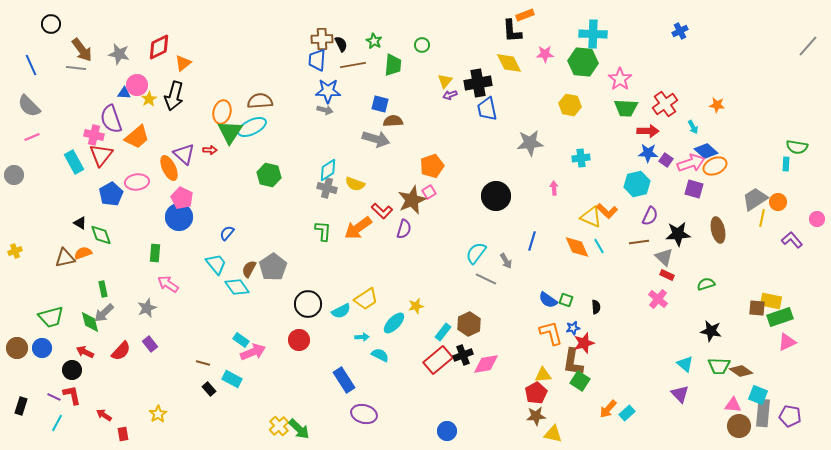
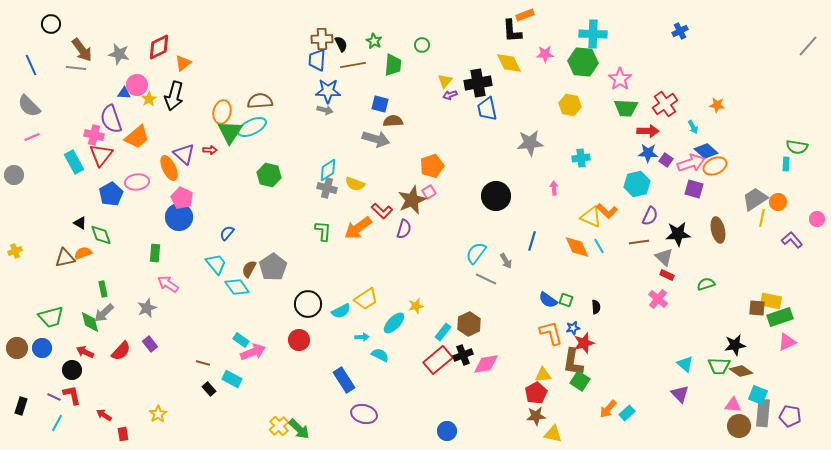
black star at (711, 331): moved 24 px right, 14 px down; rotated 20 degrees counterclockwise
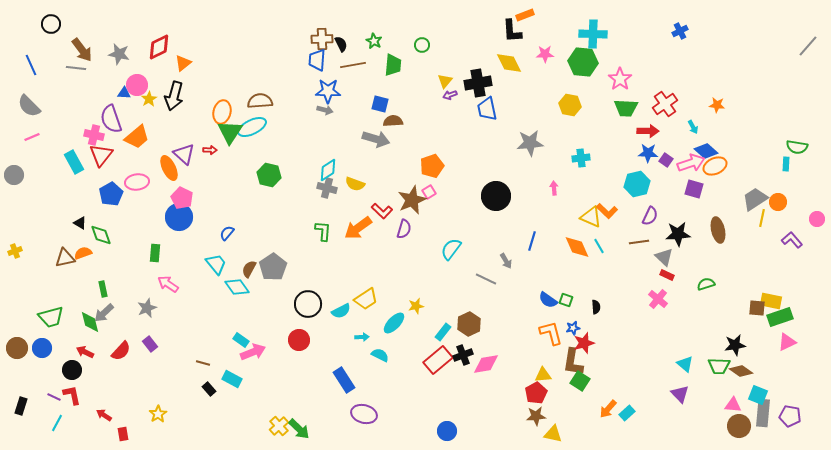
cyan semicircle at (476, 253): moved 25 px left, 4 px up
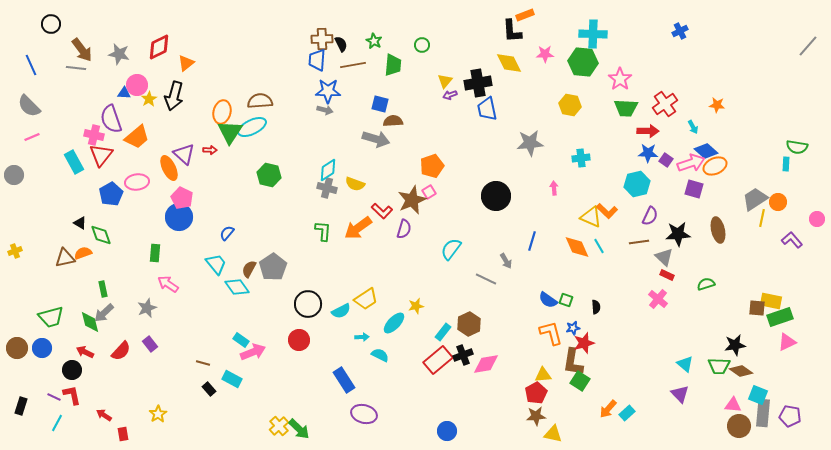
orange triangle at (183, 63): moved 3 px right
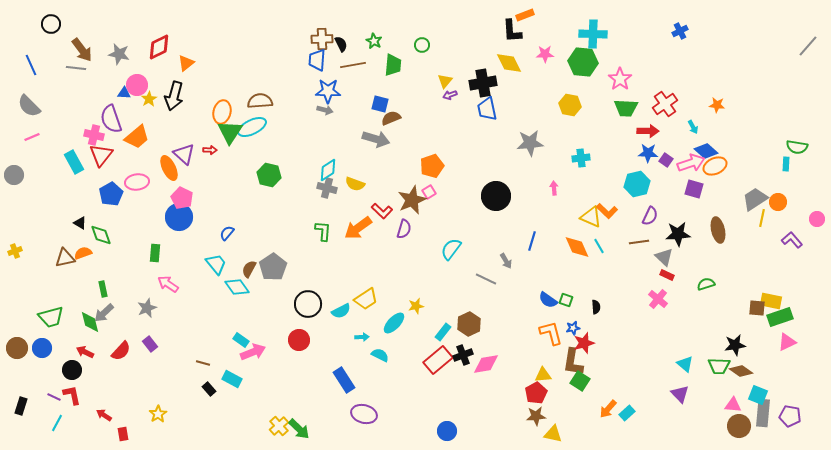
black cross at (478, 83): moved 5 px right
brown semicircle at (393, 121): moved 2 px left, 3 px up; rotated 18 degrees counterclockwise
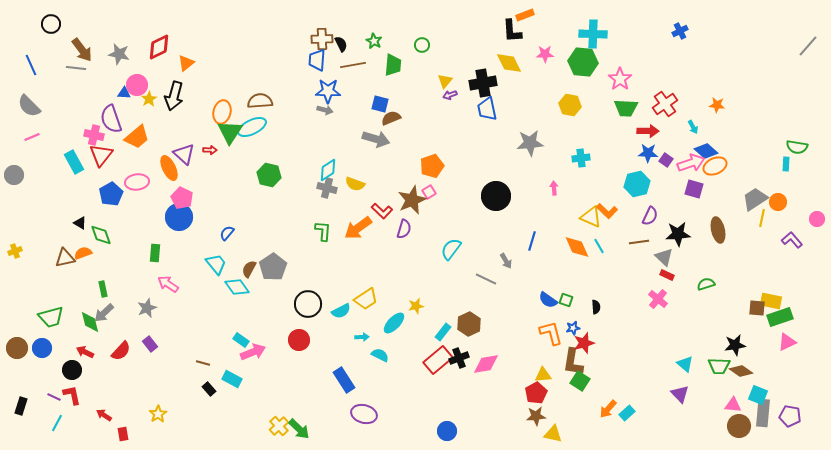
black cross at (463, 355): moved 4 px left, 3 px down
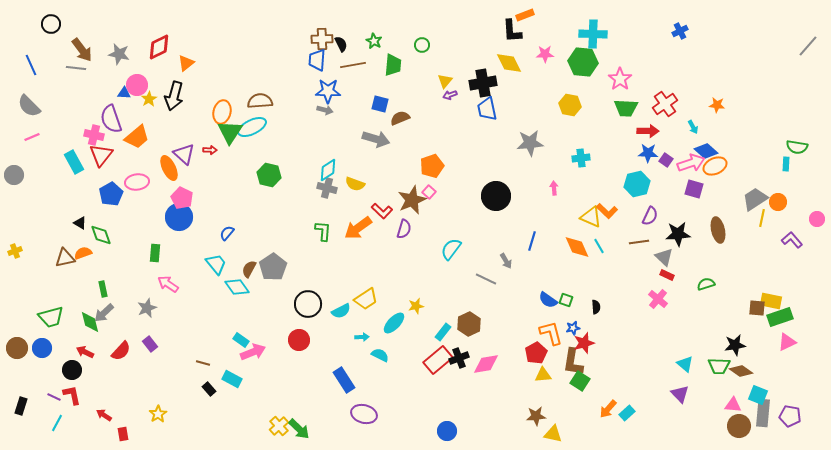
brown semicircle at (391, 118): moved 9 px right
pink square at (429, 192): rotated 16 degrees counterclockwise
red pentagon at (536, 393): moved 40 px up
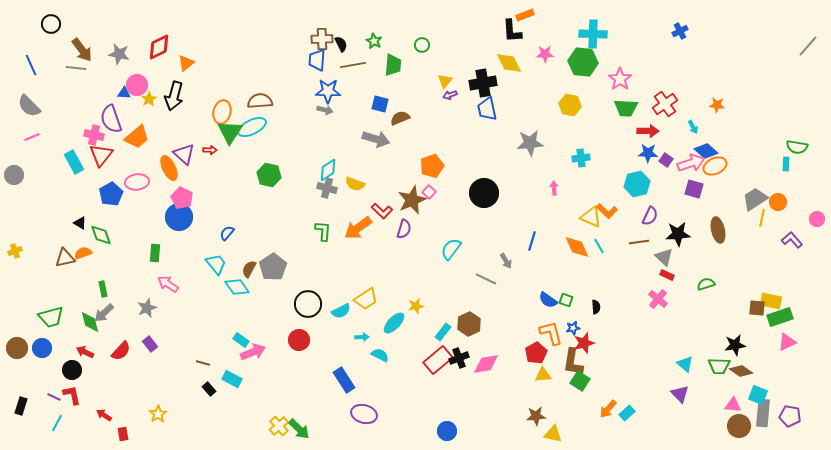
black circle at (496, 196): moved 12 px left, 3 px up
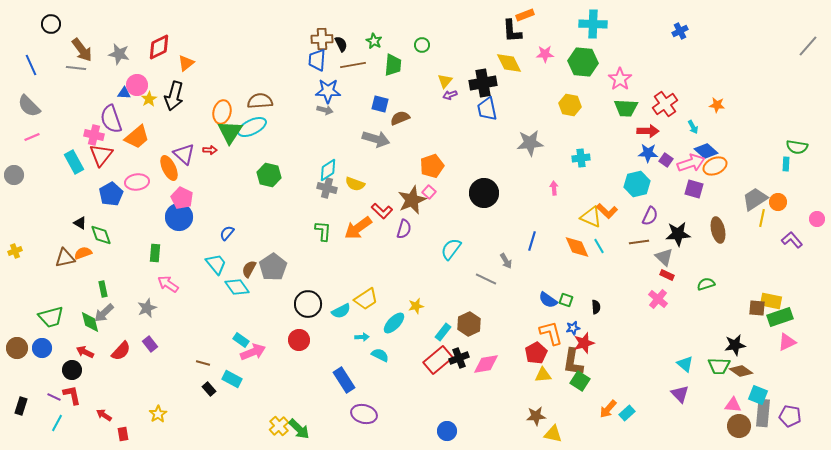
cyan cross at (593, 34): moved 10 px up
